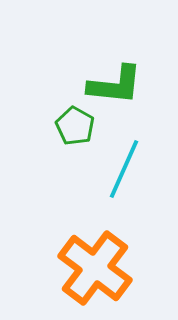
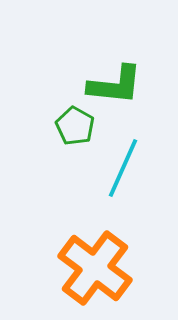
cyan line: moved 1 px left, 1 px up
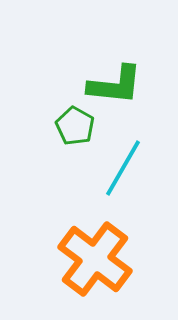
cyan line: rotated 6 degrees clockwise
orange cross: moved 9 px up
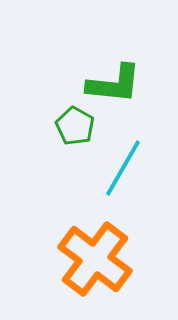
green L-shape: moved 1 px left, 1 px up
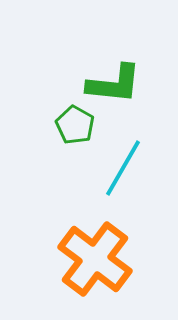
green pentagon: moved 1 px up
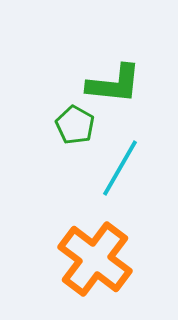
cyan line: moved 3 px left
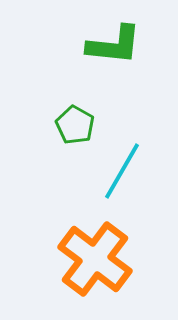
green L-shape: moved 39 px up
cyan line: moved 2 px right, 3 px down
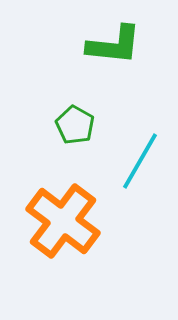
cyan line: moved 18 px right, 10 px up
orange cross: moved 32 px left, 38 px up
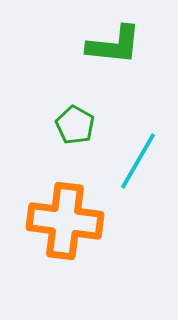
cyan line: moved 2 px left
orange cross: moved 2 px right; rotated 30 degrees counterclockwise
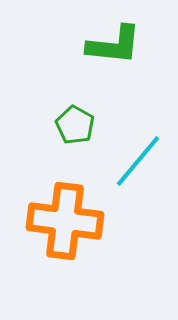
cyan line: rotated 10 degrees clockwise
